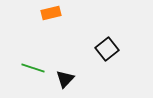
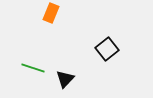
orange rectangle: rotated 54 degrees counterclockwise
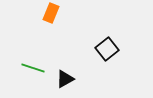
black triangle: rotated 18 degrees clockwise
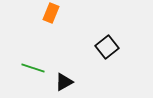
black square: moved 2 px up
black triangle: moved 1 px left, 3 px down
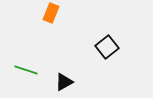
green line: moved 7 px left, 2 px down
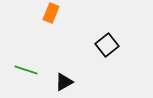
black square: moved 2 px up
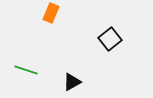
black square: moved 3 px right, 6 px up
black triangle: moved 8 px right
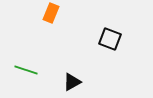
black square: rotated 30 degrees counterclockwise
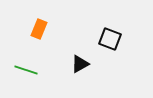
orange rectangle: moved 12 px left, 16 px down
black triangle: moved 8 px right, 18 px up
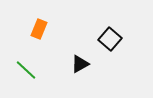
black square: rotated 20 degrees clockwise
green line: rotated 25 degrees clockwise
